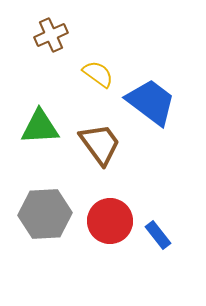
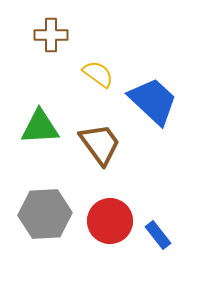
brown cross: rotated 24 degrees clockwise
blue trapezoid: moved 2 px right, 1 px up; rotated 6 degrees clockwise
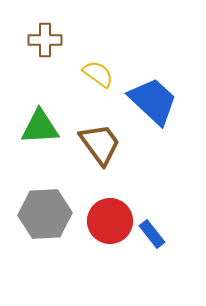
brown cross: moved 6 px left, 5 px down
blue rectangle: moved 6 px left, 1 px up
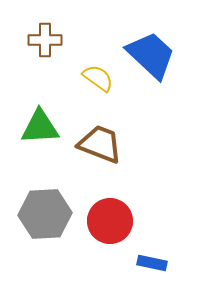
yellow semicircle: moved 4 px down
blue trapezoid: moved 2 px left, 46 px up
brown trapezoid: rotated 33 degrees counterclockwise
blue rectangle: moved 29 px down; rotated 40 degrees counterclockwise
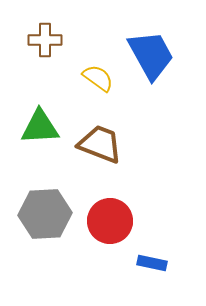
blue trapezoid: rotated 18 degrees clockwise
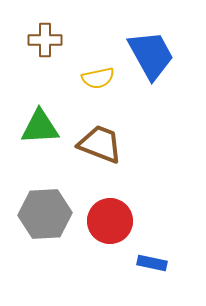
yellow semicircle: rotated 132 degrees clockwise
